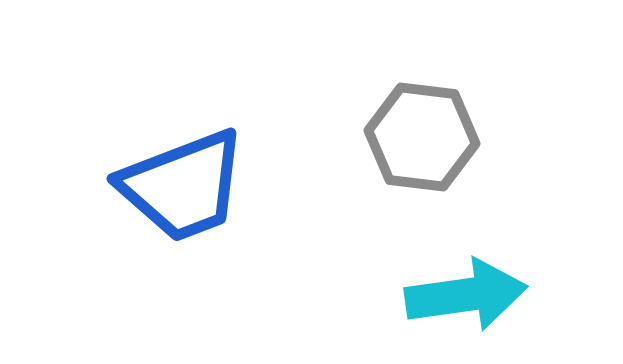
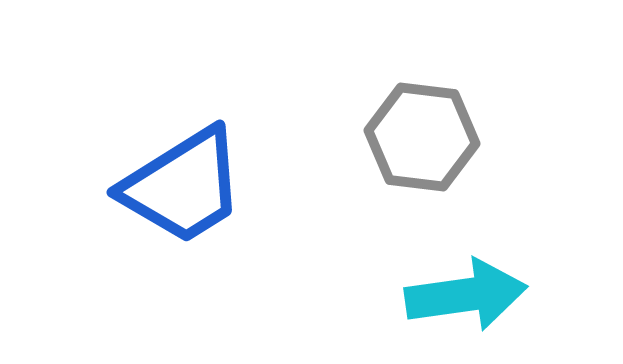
blue trapezoid: rotated 11 degrees counterclockwise
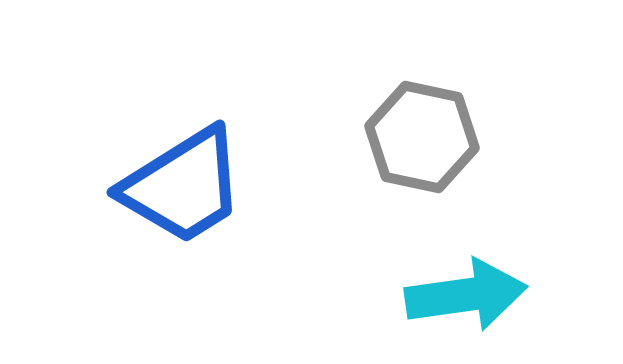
gray hexagon: rotated 5 degrees clockwise
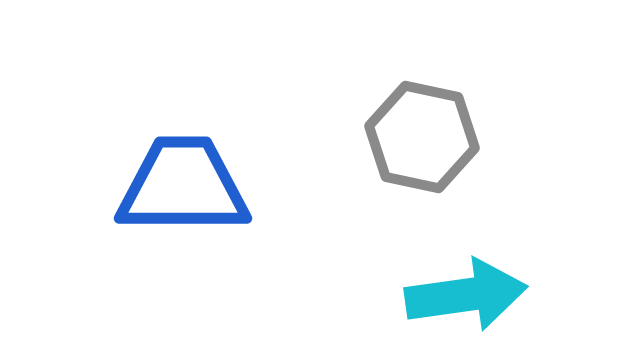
blue trapezoid: rotated 148 degrees counterclockwise
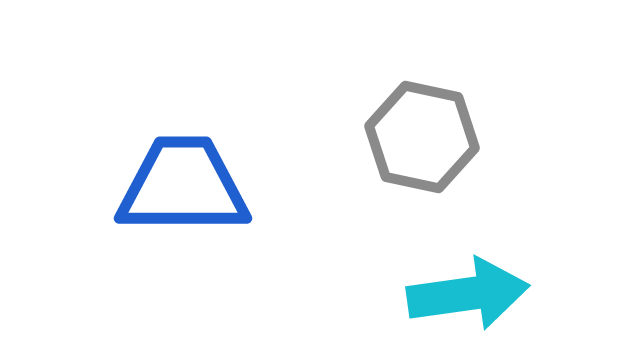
cyan arrow: moved 2 px right, 1 px up
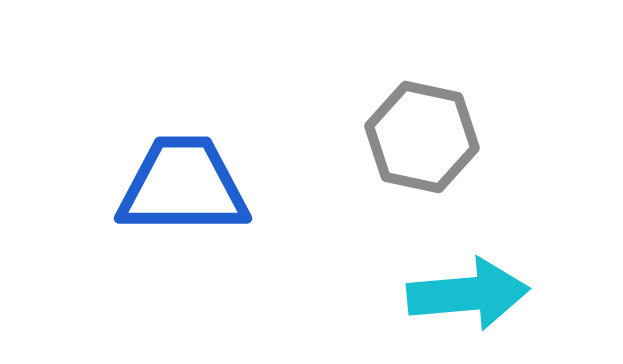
cyan arrow: rotated 3 degrees clockwise
